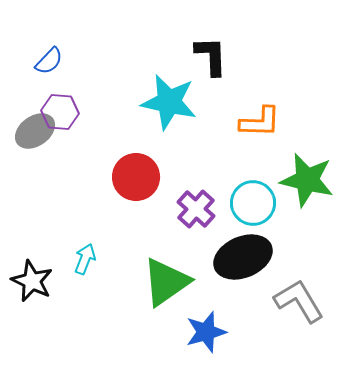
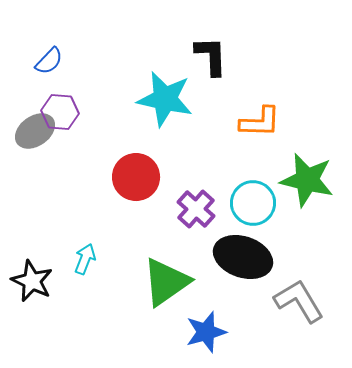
cyan star: moved 4 px left, 3 px up
black ellipse: rotated 42 degrees clockwise
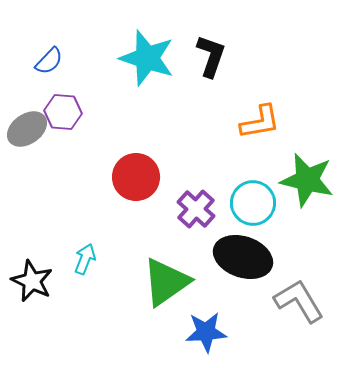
black L-shape: rotated 21 degrees clockwise
cyan star: moved 18 px left, 41 px up; rotated 6 degrees clockwise
purple hexagon: moved 3 px right
orange L-shape: rotated 12 degrees counterclockwise
gray ellipse: moved 8 px left, 2 px up
blue star: rotated 12 degrees clockwise
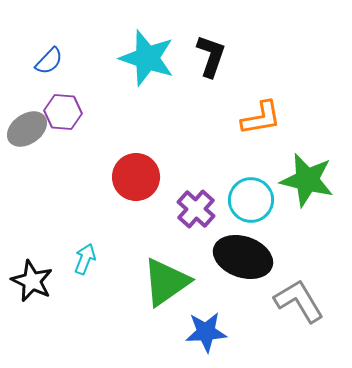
orange L-shape: moved 1 px right, 4 px up
cyan circle: moved 2 px left, 3 px up
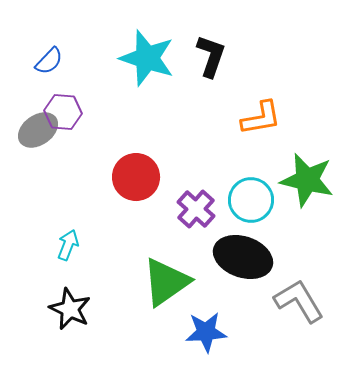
gray ellipse: moved 11 px right, 1 px down
cyan arrow: moved 17 px left, 14 px up
black star: moved 38 px right, 28 px down
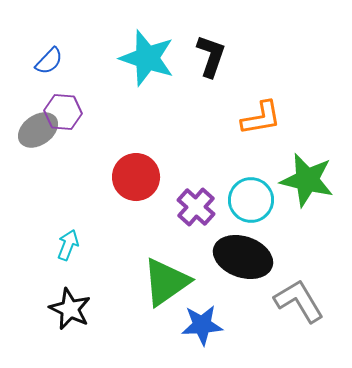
purple cross: moved 2 px up
blue star: moved 4 px left, 7 px up
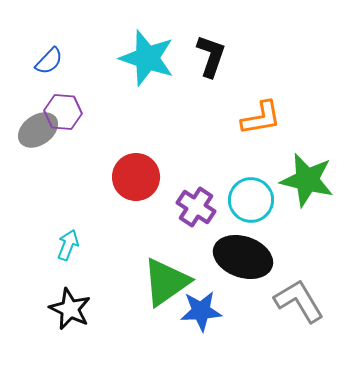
purple cross: rotated 9 degrees counterclockwise
blue star: moved 1 px left, 14 px up
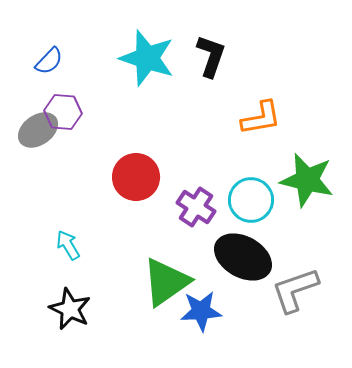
cyan arrow: rotated 52 degrees counterclockwise
black ellipse: rotated 10 degrees clockwise
gray L-shape: moved 4 px left, 11 px up; rotated 78 degrees counterclockwise
